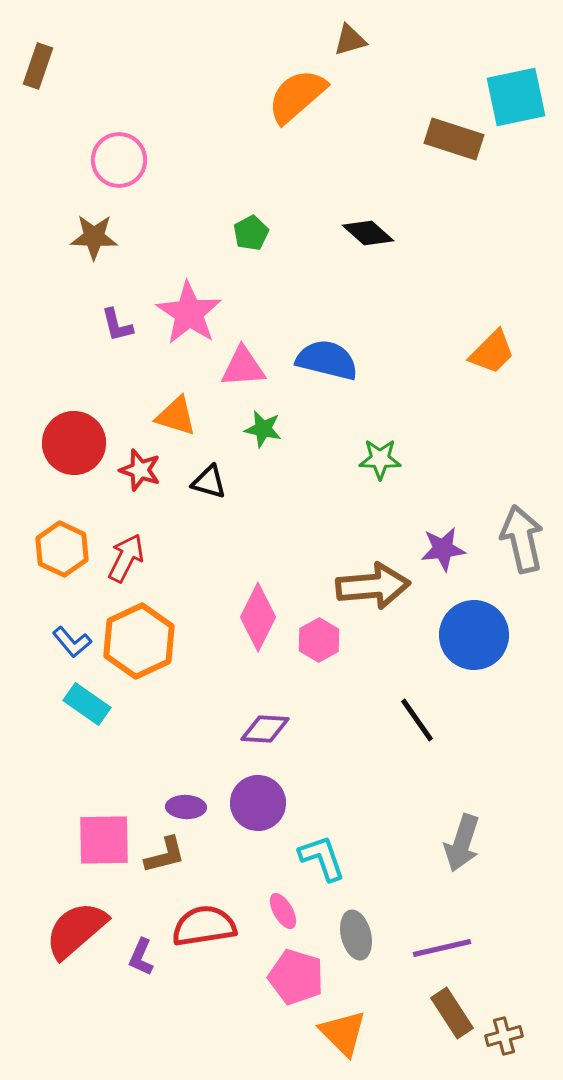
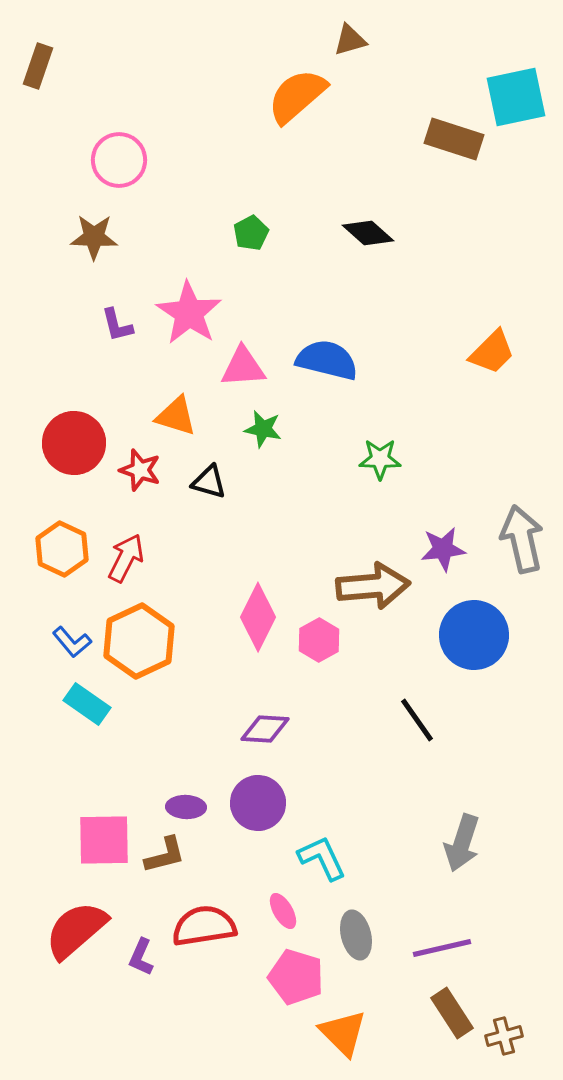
cyan L-shape at (322, 858): rotated 6 degrees counterclockwise
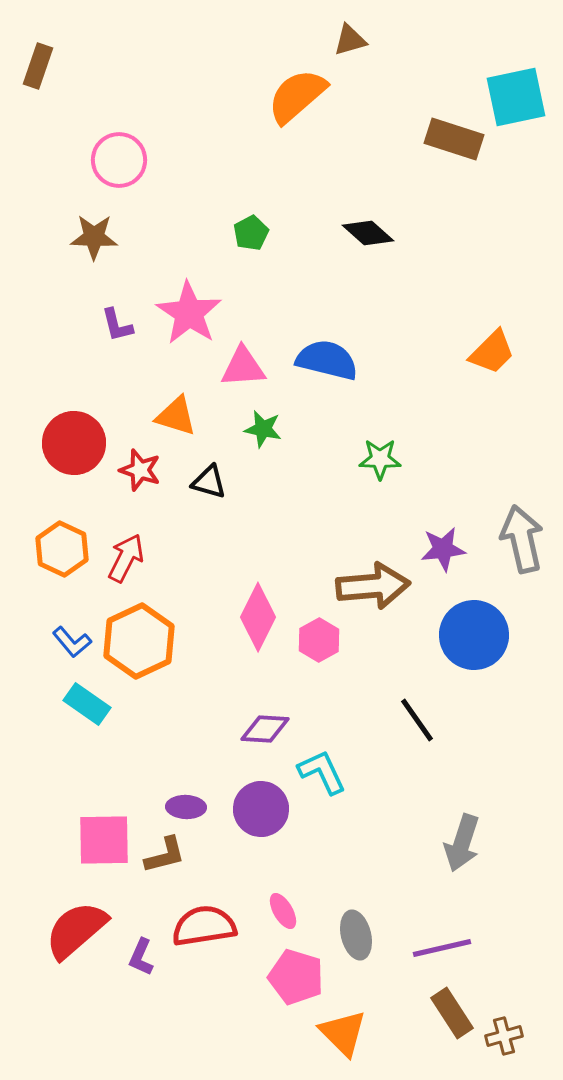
purple circle at (258, 803): moved 3 px right, 6 px down
cyan L-shape at (322, 858): moved 86 px up
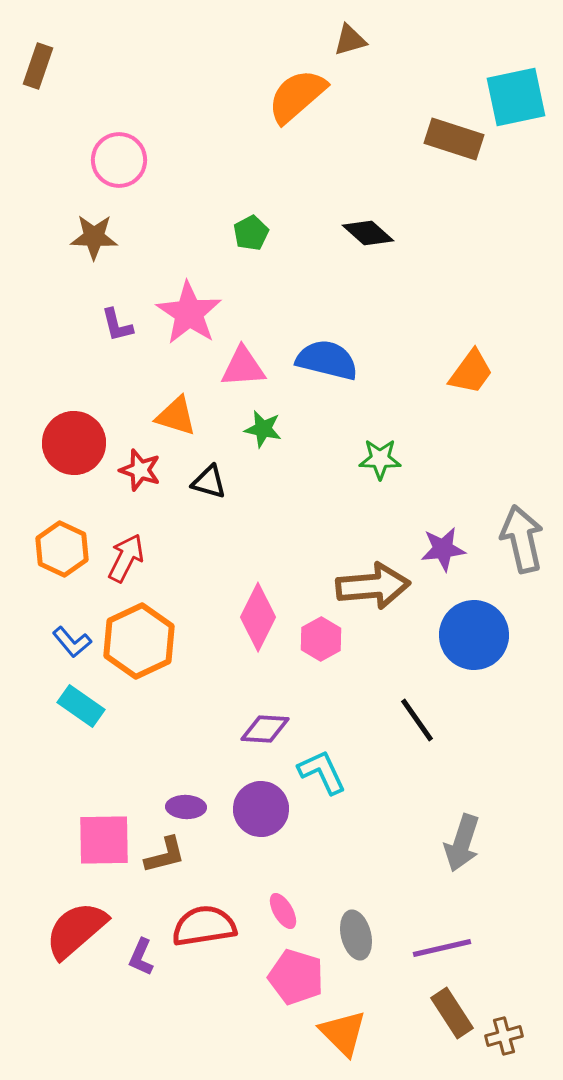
orange trapezoid at (492, 352): moved 21 px left, 20 px down; rotated 9 degrees counterclockwise
pink hexagon at (319, 640): moved 2 px right, 1 px up
cyan rectangle at (87, 704): moved 6 px left, 2 px down
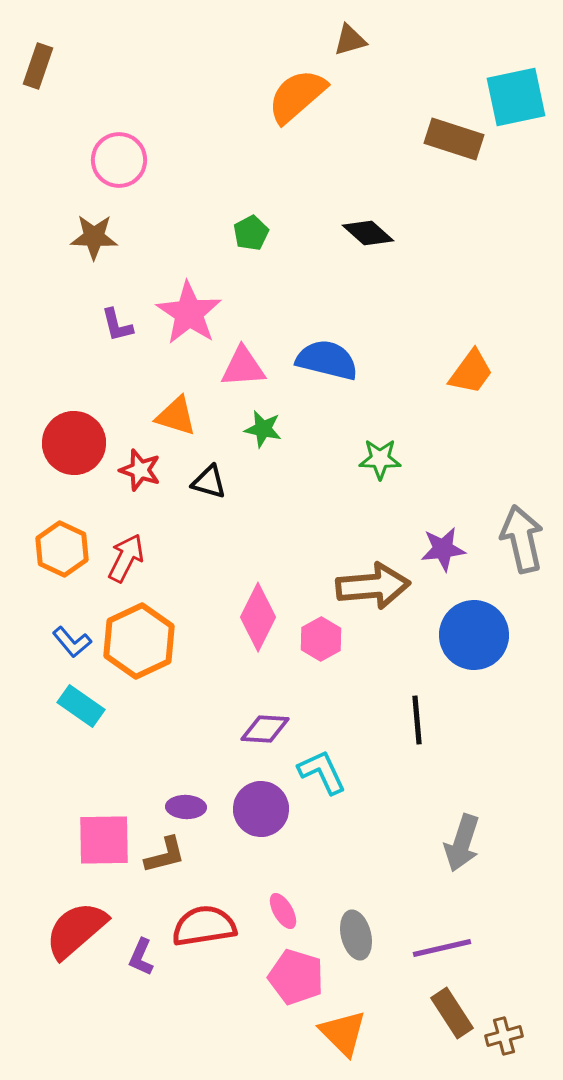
black line at (417, 720): rotated 30 degrees clockwise
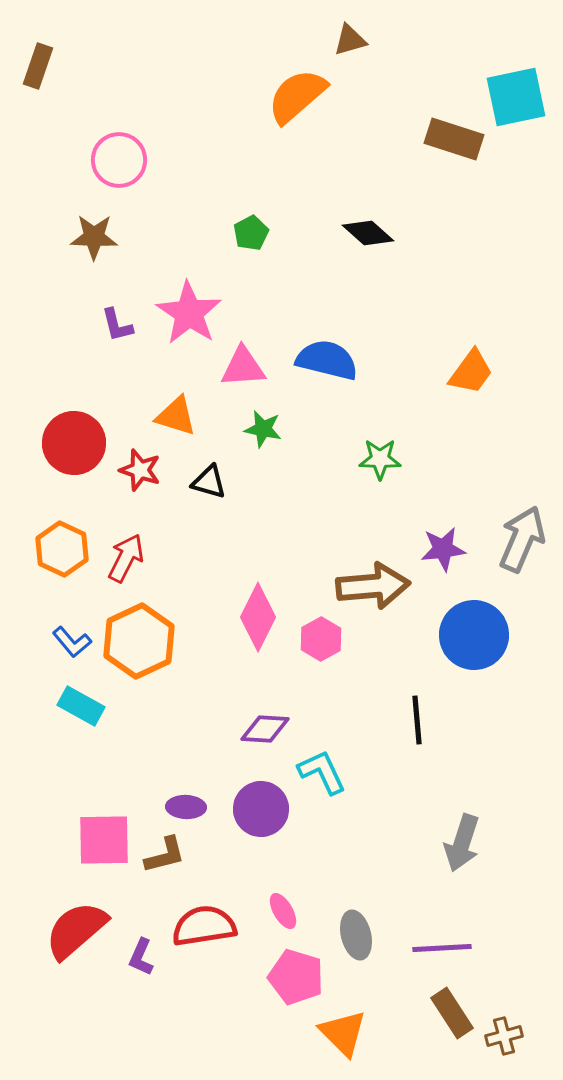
gray arrow at (522, 539): rotated 36 degrees clockwise
cyan rectangle at (81, 706): rotated 6 degrees counterclockwise
purple line at (442, 948): rotated 10 degrees clockwise
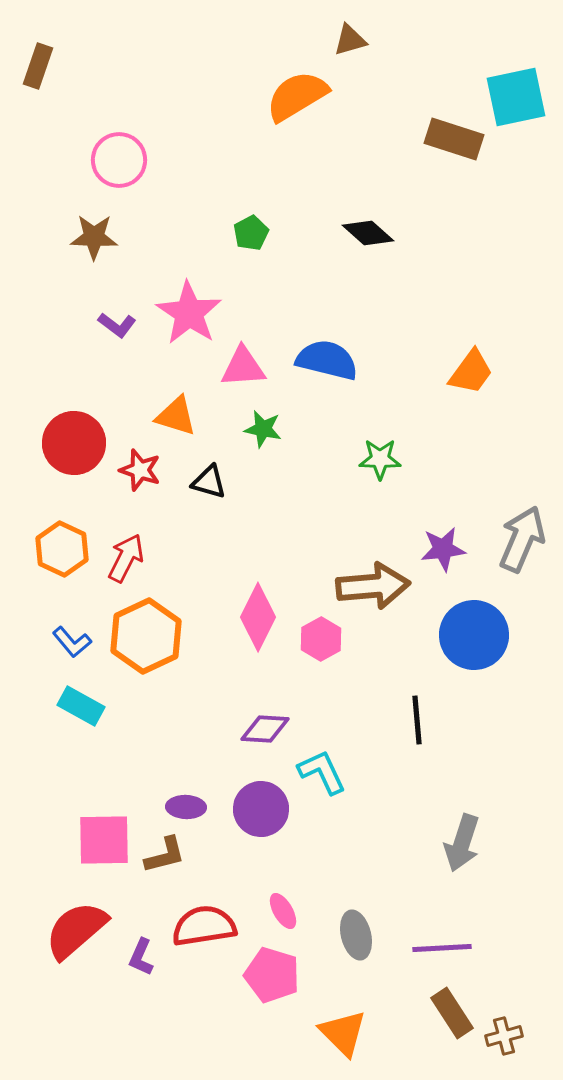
orange semicircle at (297, 96): rotated 10 degrees clockwise
purple L-shape at (117, 325): rotated 39 degrees counterclockwise
orange hexagon at (139, 641): moved 7 px right, 5 px up
pink pentagon at (296, 977): moved 24 px left, 2 px up
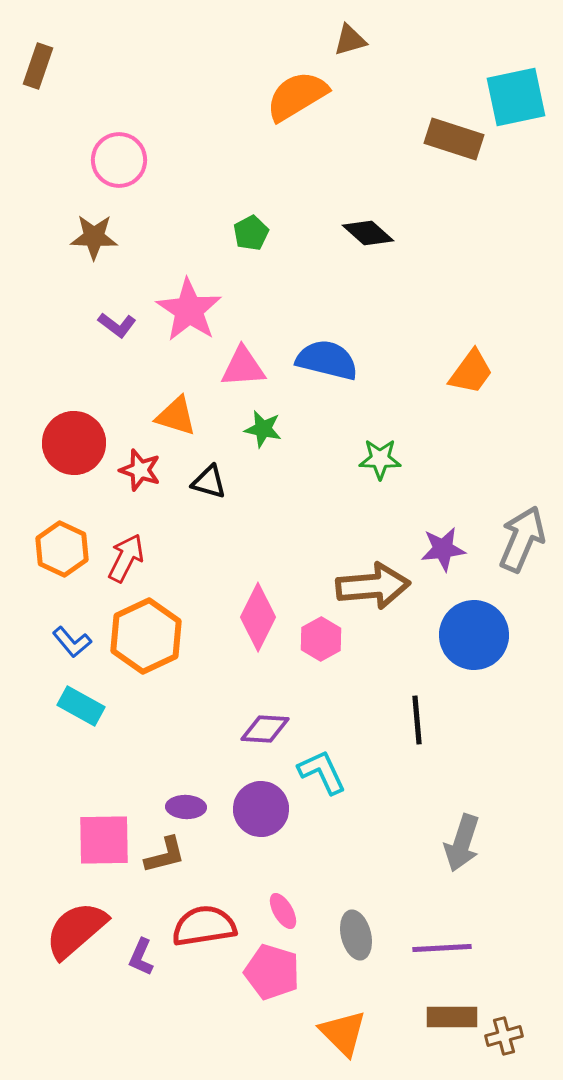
pink star at (189, 313): moved 3 px up
pink pentagon at (272, 975): moved 3 px up
brown rectangle at (452, 1013): moved 4 px down; rotated 57 degrees counterclockwise
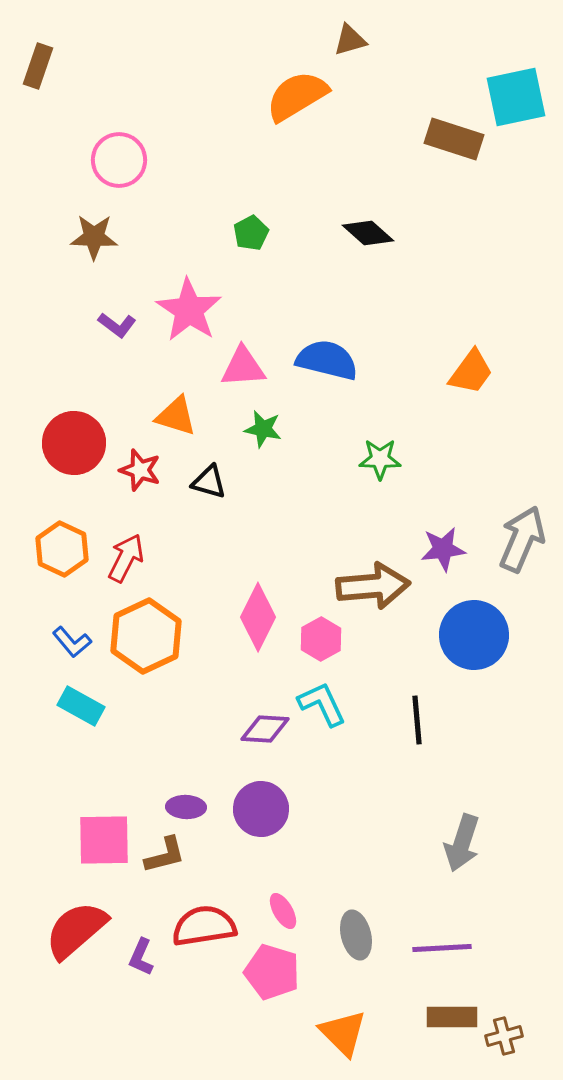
cyan L-shape at (322, 772): moved 68 px up
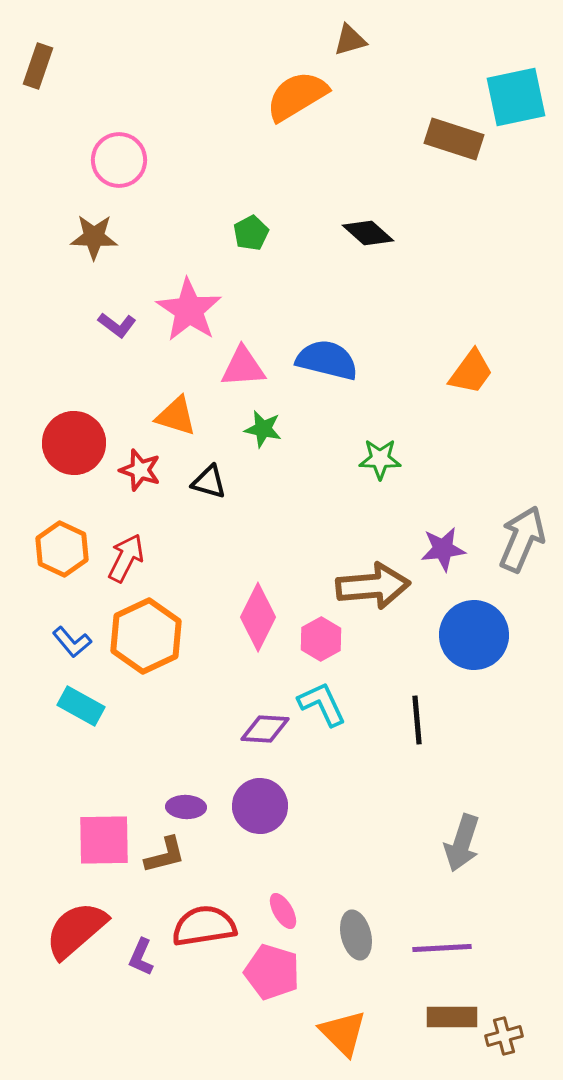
purple circle at (261, 809): moved 1 px left, 3 px up
